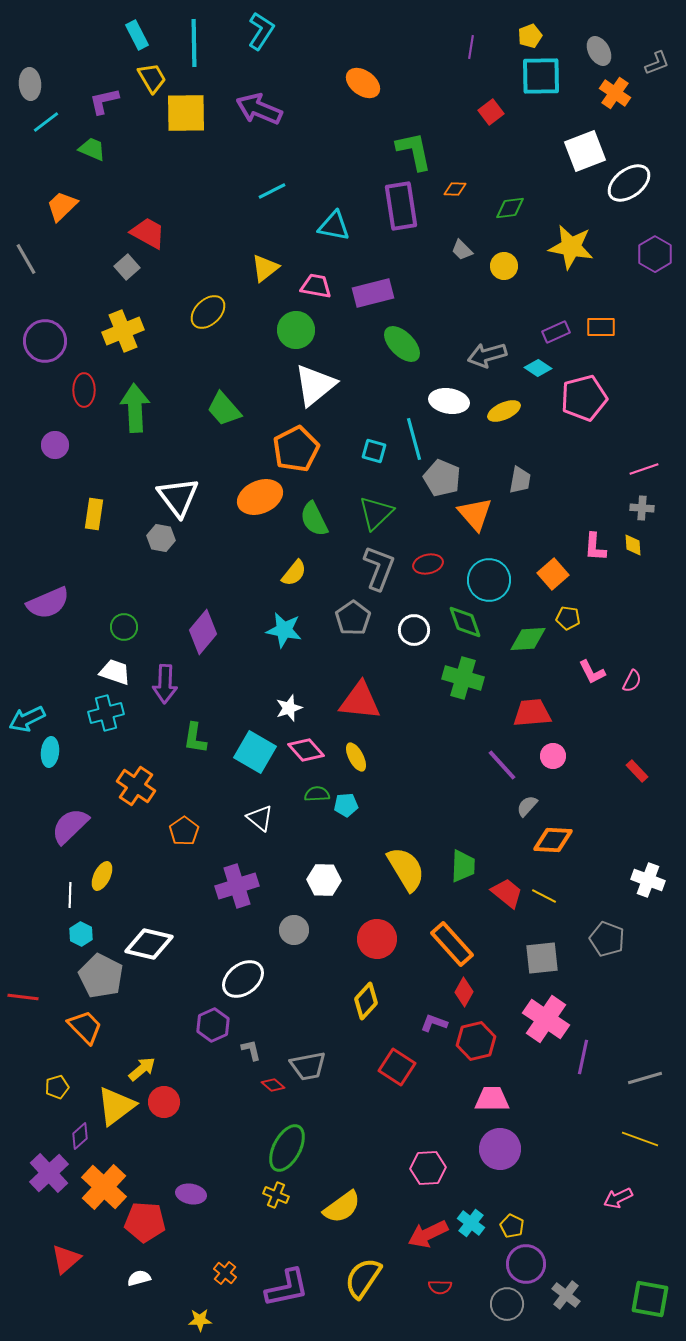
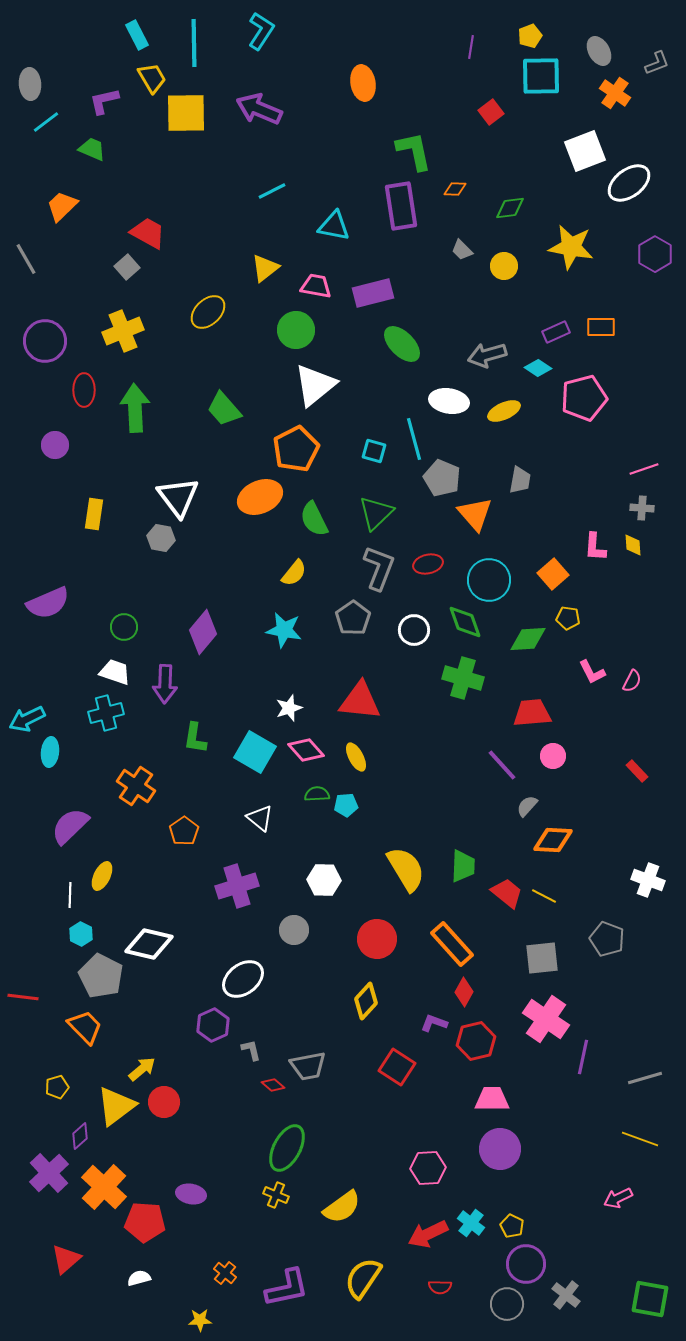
orange ellipse at (363, 83): rotated 44 degrees clockwise
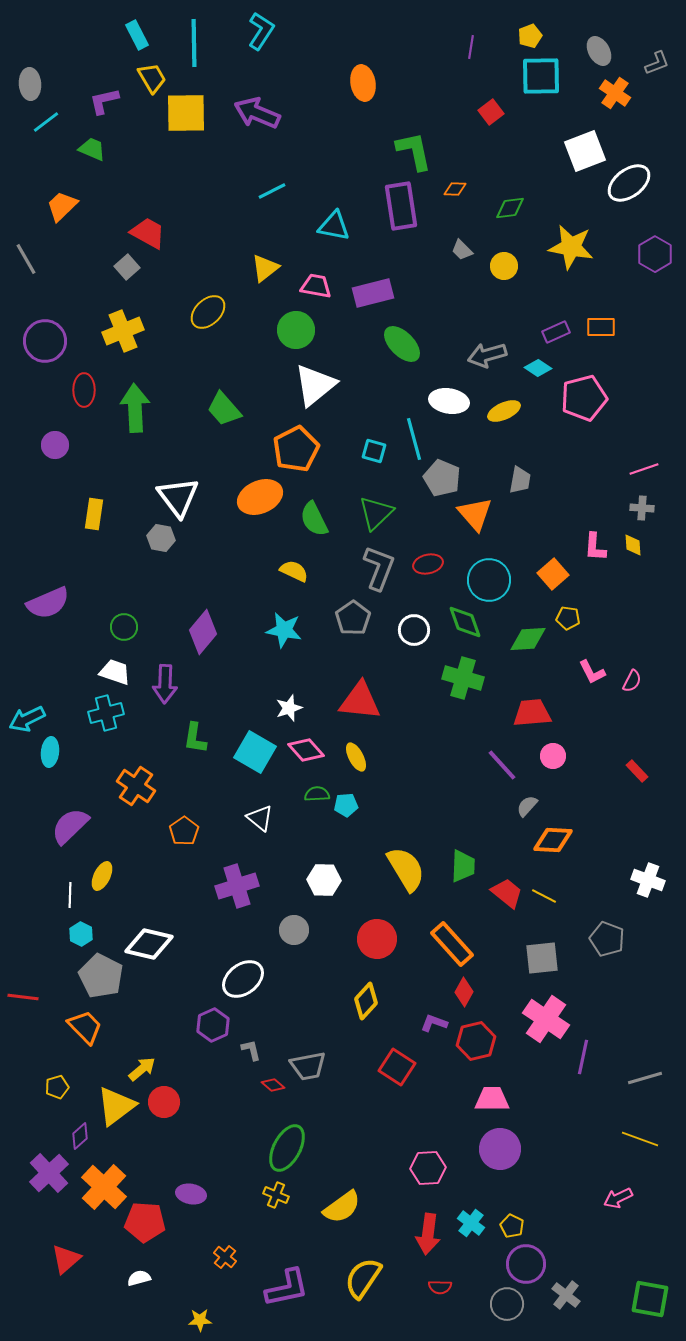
purple arrow at (259, 109): moved 2 px left, 4 px down
yellow semicircle at (294, 573): moved 2 px up; rotated 104 degrees counterclockwise
red arrow at (428, 1234): rotated 57 degrees counterclockwise
orange cross at (225, 1273): moved 16 px up
